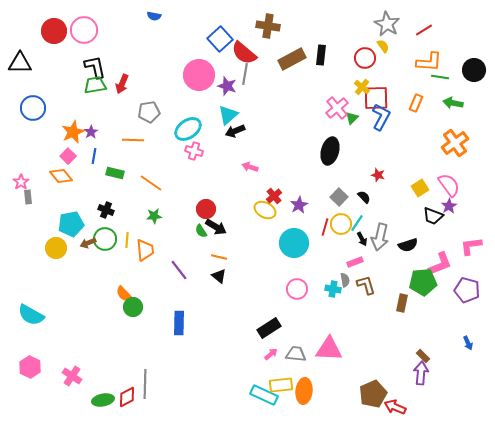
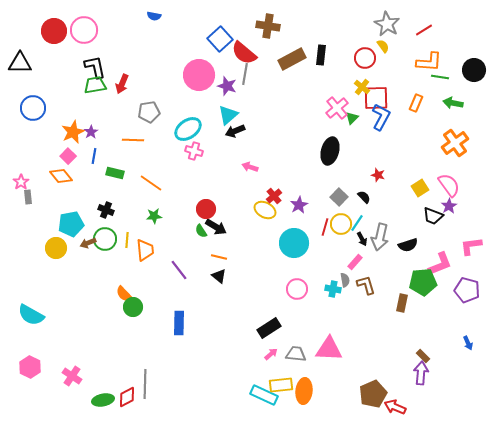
pink rectangle at (355, 262): rotated 28 degrees counterclockwise
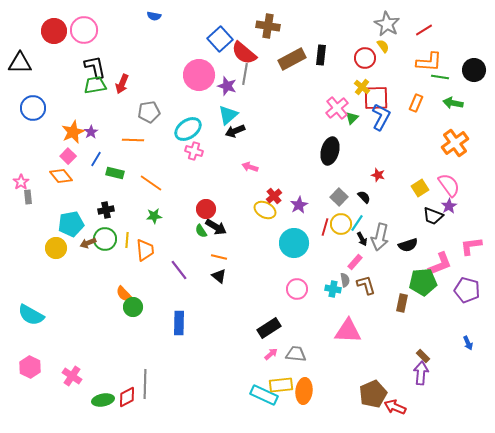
blue line at (94, 156): moved 2 px right, 3 px down; rotated 21 degrees clockwise
black cross at (106, 210): rotated 35 degrees counterclockwise
pink triangle at (329, 349): moved 19 px right, 18 px up
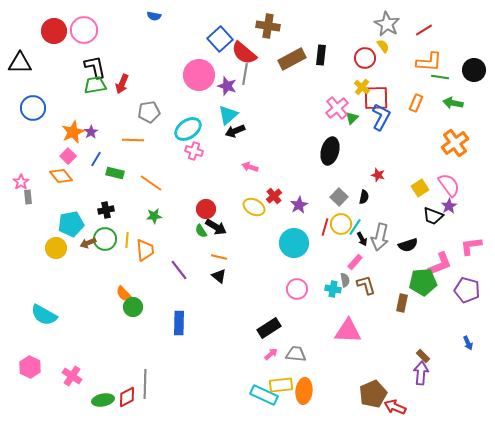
black semicircle at (364, 197): rotated 56 degrees clockwise
yellow ellipse at (265, 210): moved 11 px left, 3 px up
cyan line at (357, 223): moved 2 px left, 4 px down
cyan semicircle at (31, 315): moved 13 px right
